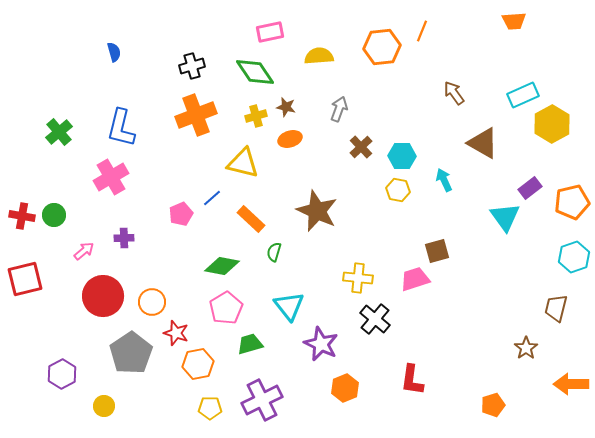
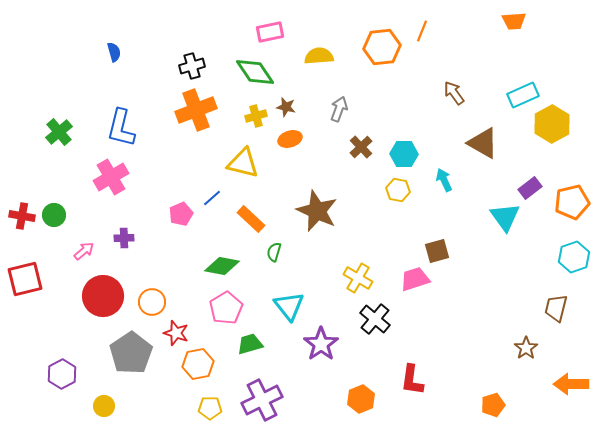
orange cross at (196, 115): moved 5 px up
cyan hexagon at (402, 156): moved 2 px right, 2 px up
yellow cross at (358, 278): rotated 24 degrees clockwise
purple star at (321, 344): rotated 12 degrees clockwise
orange hexagon at (345, 388): moved 16 px right, 11 px down
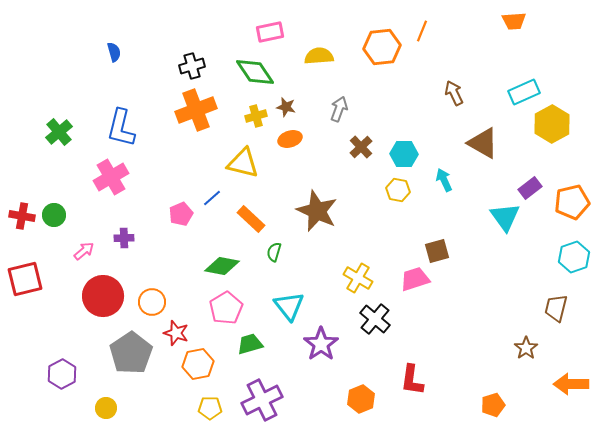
brown arrow at (454, 93): rotated 10 degrees clockwise
cyan rectangle at (523, 95): moved 1 px right, 3 px up
yellow circle at (104, 406): moved 2 px right, 2 px down
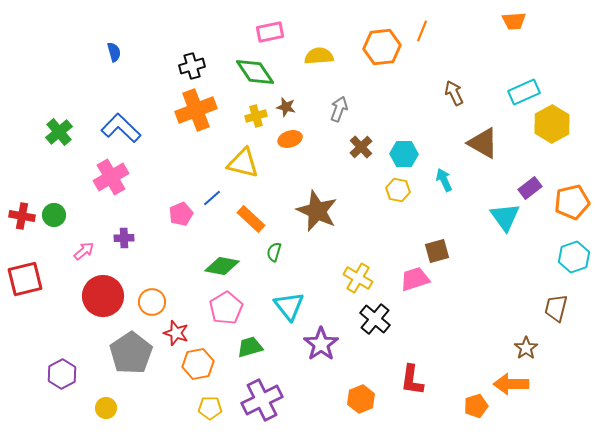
blue L-shape at (121, 128): rotated 120 degrees clockwise
green trapezoid at (250, 344): moved 3 px down
orange arrow at (571, 384): moved 60 px left
orange pentagon at (493, 405): moved 17 px left, 1 px down
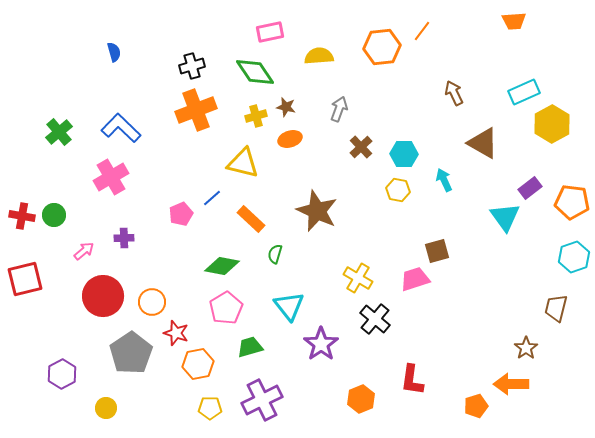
orange line at (422, 31): rotated 15 degrees clockwise
orange pentagon at (572, 202): rotated 20 degrees clockwise
green semicircle at (274, 252): moved 1 px right, 2 px down
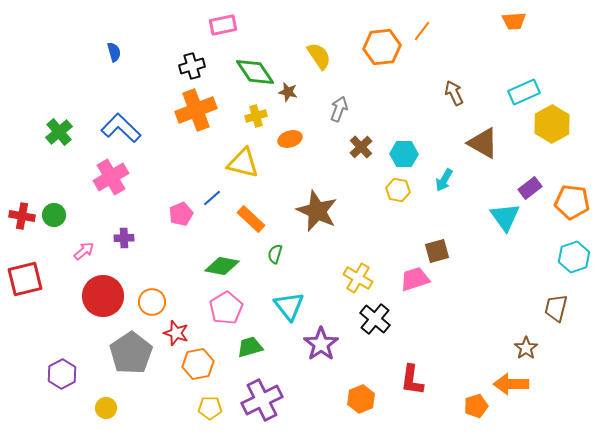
pink rectangle at (270, 32): moved 47 px left, 7 px up
yellow semicircle at (319, 56): rotated 60 degrees clockwise
brown star at (286, 107): moved 2 px right, 15 px up
cyan arrow at (444, 180): rotated 125 degrees counterclockwise
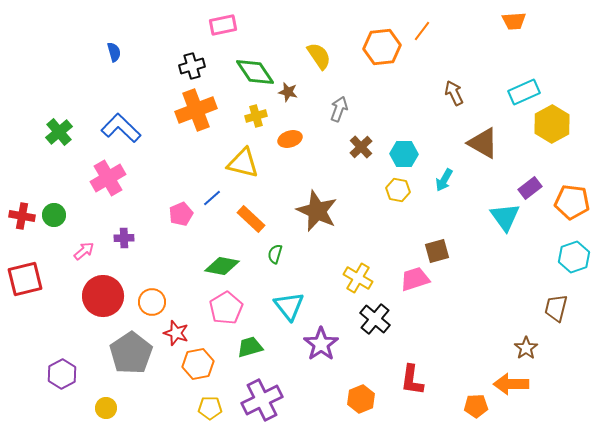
pink cross at (111, 177): moved 3 px left, 1 px down
orange pentagon at (476, 406): rotated 15 degrees clockwise
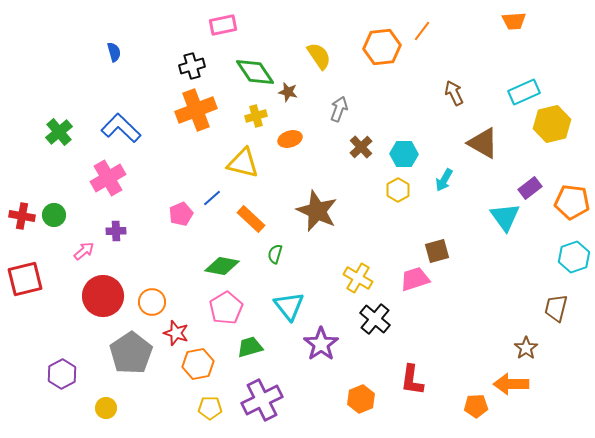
yellow hexagon at (552, 124): rotated 15 degrees clockwise
yellow hexagon at (398, 190): rotated 20 degrees clockwise
purple cross at (124, 238): moved 8 px left, 7 px up
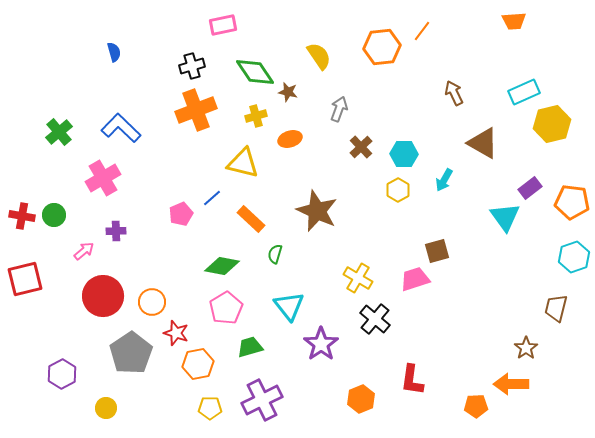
pink cross at (108, 178): moved 5 px left
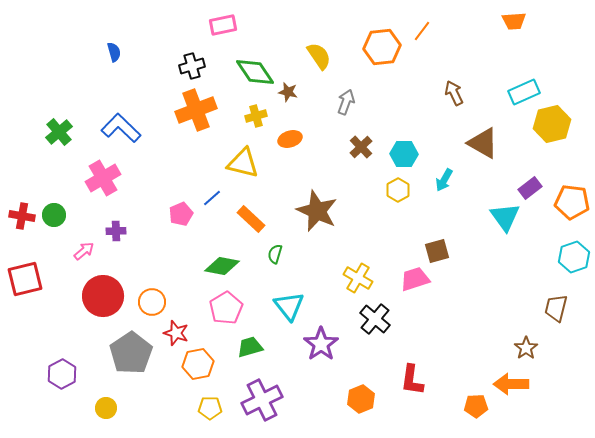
gray arrow at (339, 109): moved 7 px right, 7 px up
